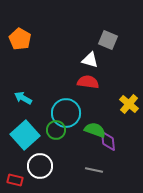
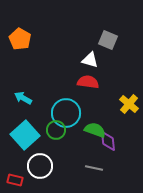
gray line: moved 2 px up
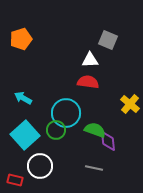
orange pentagon: moved 1 px right; rotated 25 degrees clockwise
white triangle: rotated 18 degrees counterclockwise
yellow cross: moved 1 px right
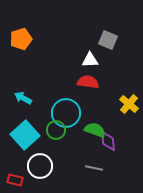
yellow cross: moved 1 px left
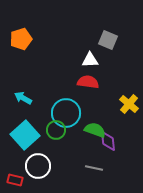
white circle: moved 2 px left
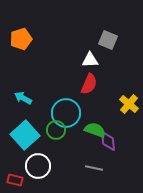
red semicircle: moved 1 px right, 2 px down; rotated 105 degrees clockwise
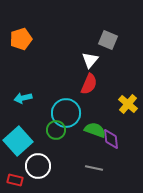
white triangle: rotated 48 degrees counterclockwise
cyan arrow: rotated 42 degrees counterclockwise
yellow cross: moved 1 px left
cyan square: moved 7 px left, 6 px down
purple diamond: moved 3 px right, 2 px up
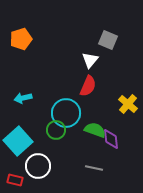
red semicircle: moved 1 px left, 2 px down
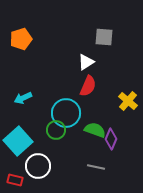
gray square: moved 4 px left, 3 px up; rotated 18 degrees counterclockwise
white triangle: moved 4 px left, 2 px down; rotated 18 degrees clockwise
cyan arrow: rotated 12 degrees counterclockwise
yellow cross: moved 3 px up
purple diamond: rotated 30 degrees clockwise
gray line: moved 2 px right, 1 px up
